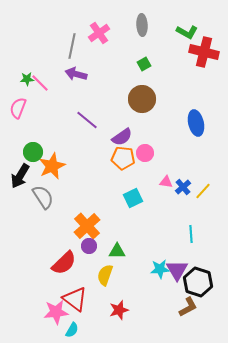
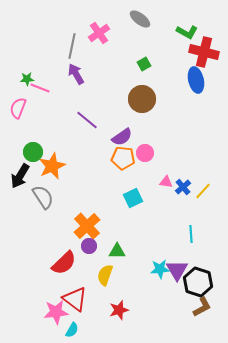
gray ellipse: moved 2 px left, 6 px up; rotated 50 degrees counterclockwise
purple arrow: rotated 45 degrees clockwise
pink line: moved 5 px down; rotated 24 degrees counterclockwise
blue ellipse: moved 43 px up
brown L-shape: moved 14 px right
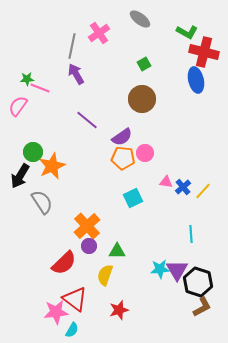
pink semicircle: moved 2 px up; rotated 15 degrees clockwise
gray semicircle: moved 1 px left, 5 px down
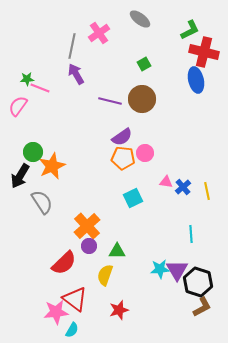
green L-shape: moved 3 px right, 2 px up; rotated 55 degrees counterclockwise
purple line: moved 23 px right, 19 px up; rotated 25 degrees counterclockwise
yellow line: moved 4 px right; rotated 54 degrees counterclockwise
